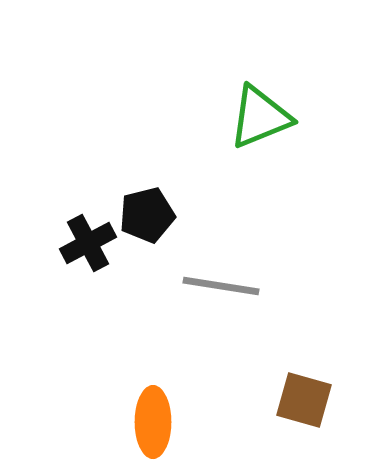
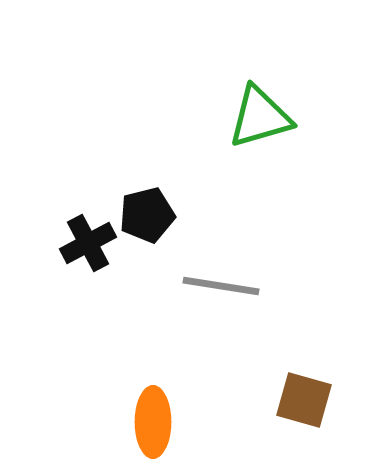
green triangle: rotated 6 degrees clockwise
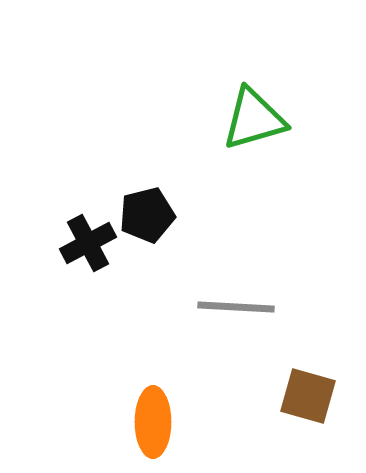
green triangle: moved 6 px left, 2 px down
gray line: moved 15 px right, 21 px down; rotated 6 degrees counterclockwise
brown square: moved 4 px right, 4 px up
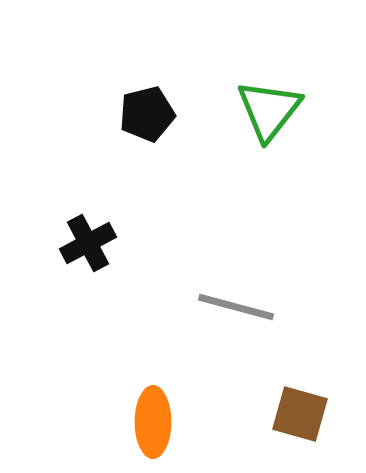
green triangle: moved 15 px right, 9 px up; rotated 36 degrees counterclockwise
black pentagon: moved 101 px up
gray line: rotated 12 degrees clockwise
brown square: moved 8 px left, 18 px down
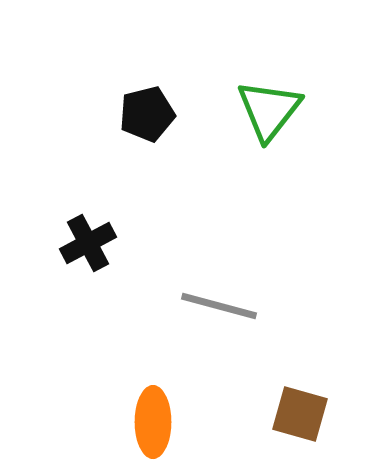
gray line: moved 17 px left, 1 px up
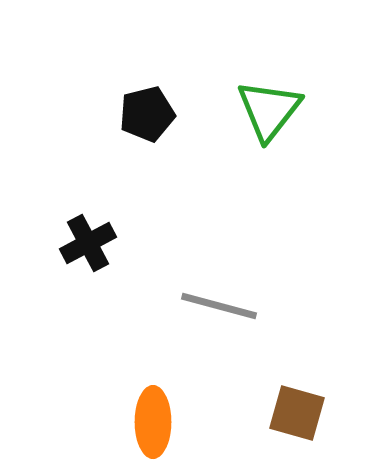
brown square: moved 3 px left, 1 px up
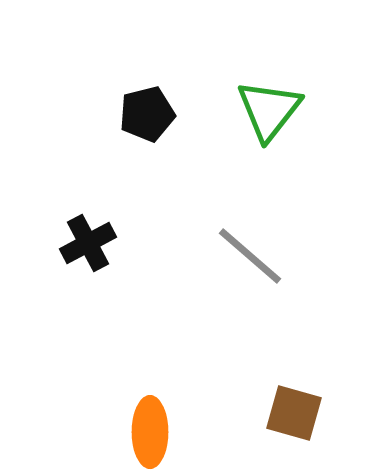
gray line: moved 31 px right, 50 px up; rotated 26 degrees clockwise
brown square: moved 3 px left
orange ellipse: moved 3 px left, 10 px down
